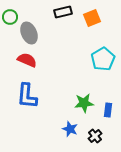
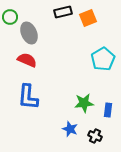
orange square: moved 4 px left
blue L-shape: moved 1 px right, 1 px down
black cross: rotated 24 degrees counterclockwise
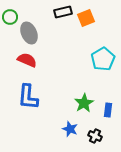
orange square: moved 2 px left
green star: rotated 24 degrees counterclockwise
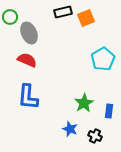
blue rectangle: moved 1 px right, 1 px down
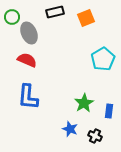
black rectangle: moved 8 px left
green circle: moved 2 px right
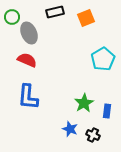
blue rectangle: moved 2 px left
black cross: moved 2 px left, 1 px up
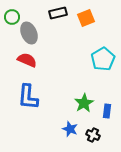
black rectangle: moved 3 px right, 1 px down
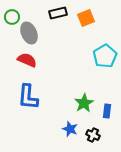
cyan pentagon: moved 2 px right, 3 px up
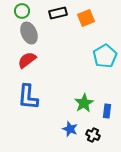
green circle: moved 10 px right, 6 px up
red semicircle: rotated 60 degrees counterclockwise
